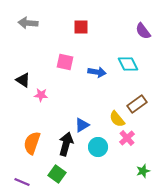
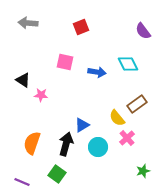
red square: rotated 21 degrees counterclockwise
yellow semicircle: moved 1 px up
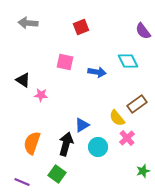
cyan diamond: moved 3 px up
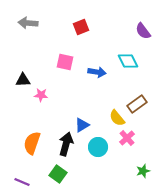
black triangle: rotated 35 degrees counterclockwise
green square: moved 1 px right
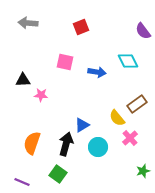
pink cross: moved 3 px right
